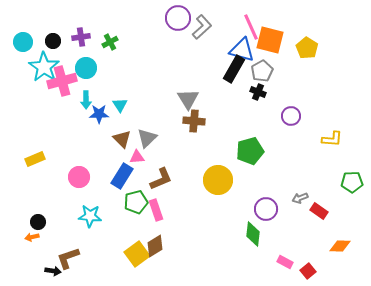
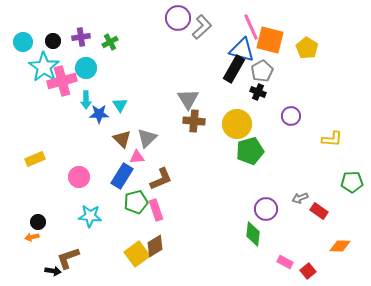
yellow circle at (218, 180): moved 19 px right, 56 px up
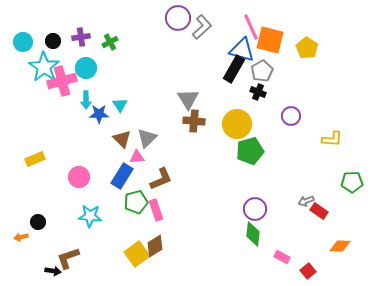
gray arrow at (300, 198): moved 6 px right, 3 px down
purple circle at (266, 209): moved 11 px left
orange arrow at (32, 237): moved 11 px left
pink rectangle at (285, 262): moved 3 px left, 5 px up
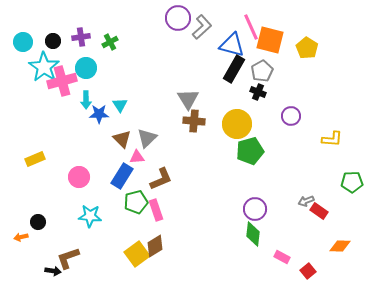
blue triangle at (242, 50): moved 10 px left, 5 px up
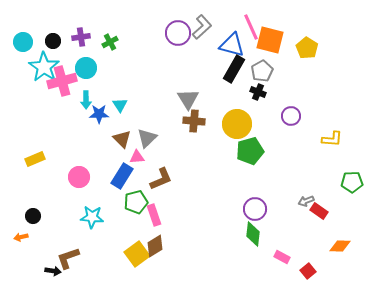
purple circle at (178, 18): moved 15 px down
pink rectangle at (156, 210): moved 2 px left, 5 px down
cyan star at (90, 216): moved 2 px right, 1 px down
black circle at (38, 222): moved 5 px left, 6 px up
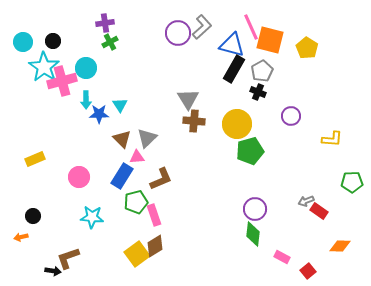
purple cross at (81, 37): moved 24 px right, 14 px up
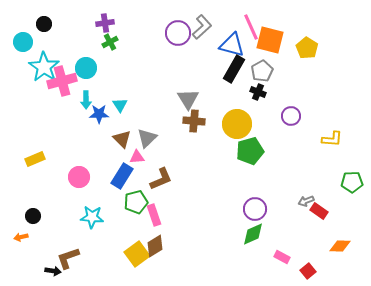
black circle at (53, 41): moved 9 px left, 17 px up
green diamond at (253, 234): rotated 60 degrees clockwise
